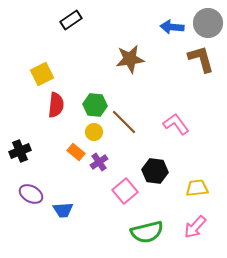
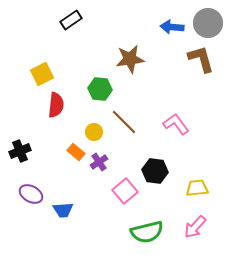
green hexagon: moved 5 px right, 16 px up
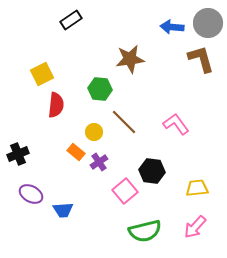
black cross: moved 2 px left, 3 px down
black hexagon: moved 3 px left
green semicircle: moved 2 px left, 1 px up
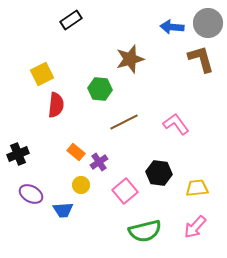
brown star: rotated 8 degrees counterclockwise
brown line: rotated 72 degrees counterclockwise
yellow circle: moved 13 px left, 53 px down
black hexagon: moved 7 px right, 2 px down
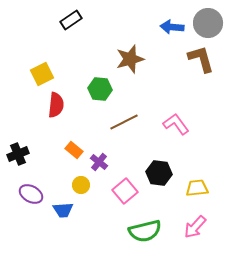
orange rectangle: moved 2 px left, 2 px up
purple cross: rotated 18 degrees counterclockwise
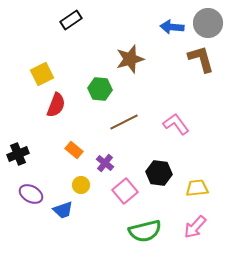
red semicircle: rotated 15 degrees clockwise
purple cross: moved 6 px right, 1 px down
blue trapezoid: rotated 15 degrees counterclockwise
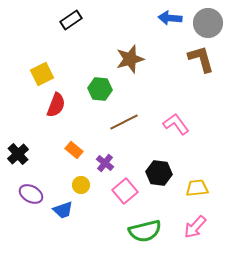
blue arrow: moved 2 px left, 9 px up
black cross: rotated 20 degrees counterclockwise
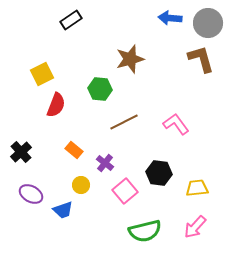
black cross: moved 3 px right, 2 px up
